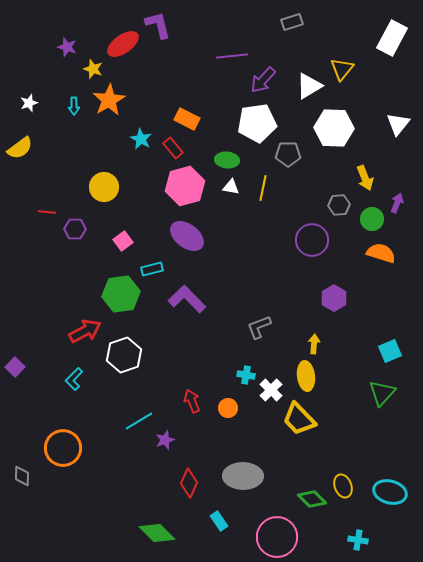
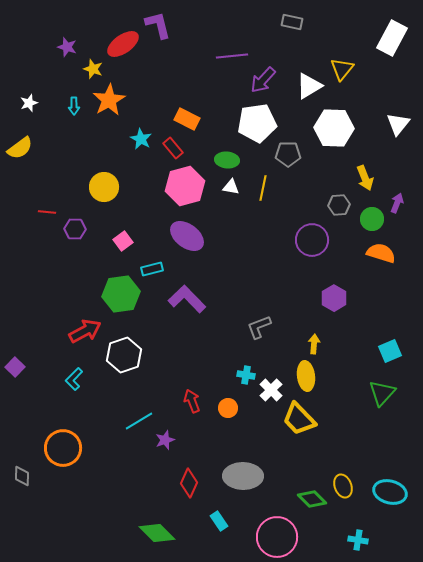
gray rectangle at (292, 22): rotated 30 degrees clockwise
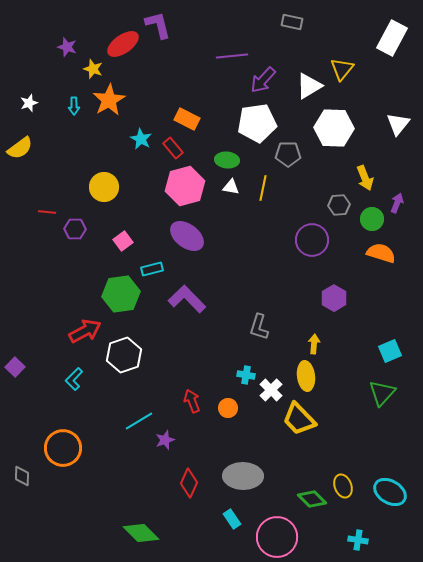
gray L-shape at (259, 327): rotated 52 degrees counterclockwise
cyan ellipse at (390, 492): rotated 16 degrees clockwise
cyan rectangle at (219, 521): moved 13 px right, 2 px up
green diamond at (157, 533): moved 16 px left
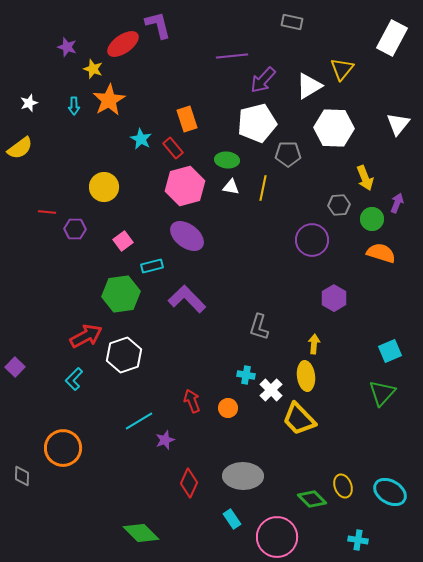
orange rectangle at (187, 119): rotated 45 degrees clockwise
white pentagon at (257, 123): rotated 6 degrees counterclockwise
cyan rectangle at (152, 269): moved 3 px up
red arrow at (85, 331): moved 1 px right, 5 px down
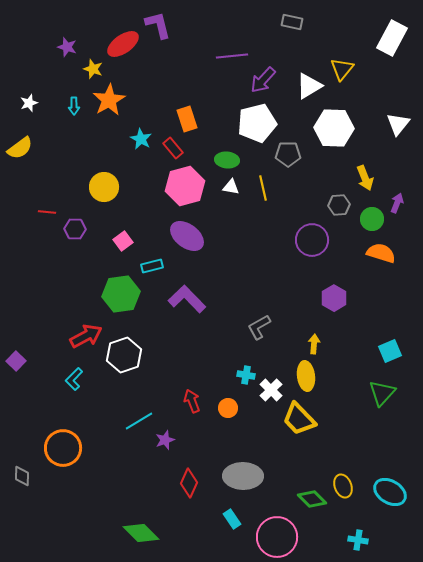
yellow line at (263, 188): rotated 25 degrees counterclockwise
gray L-shape at (259, 327): rotated 44 degrees clockwise
purple square at (15, 367): moved 1 px right, 6 px up
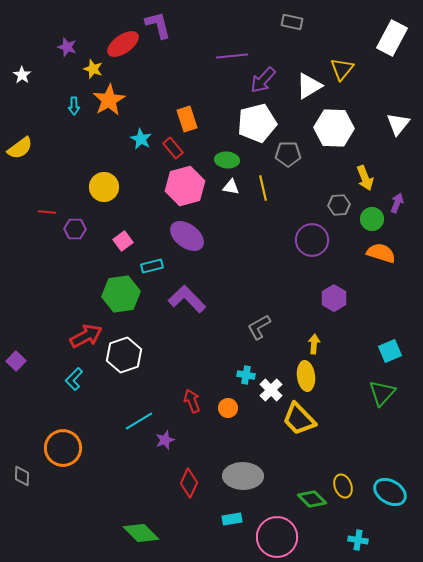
white star at (29, 103): moved 7 px left, 28 px up; rotated 18 degrees counterclockwise
cyan rectangle at (232, 519): rotated 66 degrees counterclockwise
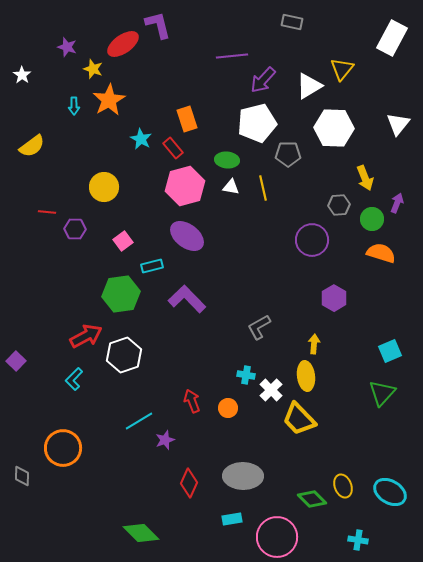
yellow semicircle at (20, 148): moved 12 px right, 2 px up
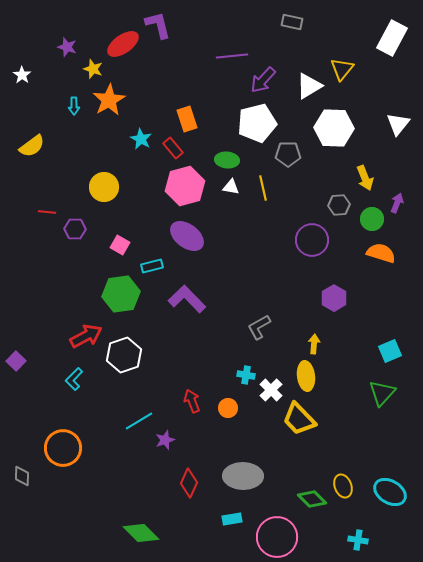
pink square at (123, 241): moved 3 px left, 4 px down; rotated 24 degrees counterclockwise
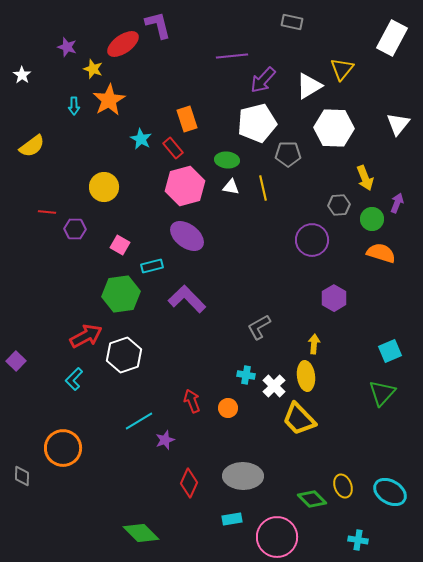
white cross at (271, 390): moved 3 px right, 4 px up
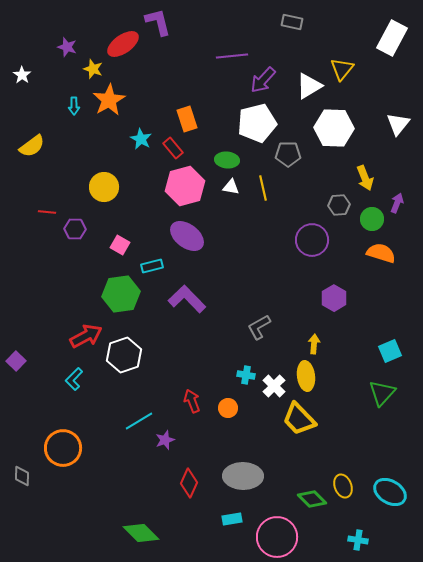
purple L-shape at (158, 25): moved 3 px up
